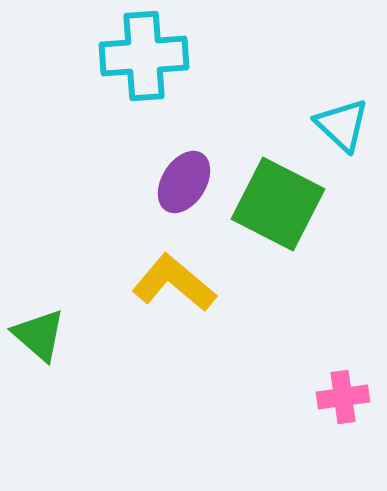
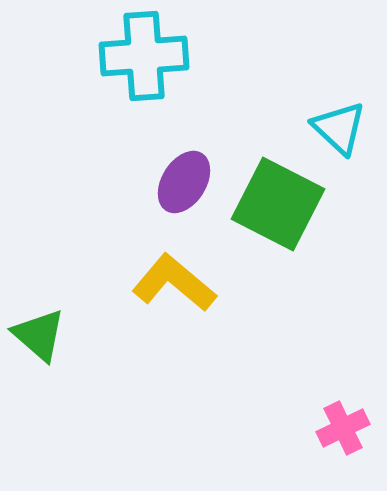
cyan triangle: moved 3 px left, 3 px down
pink cross: moved 31 px down; rotated 18 degrees counterclockwise
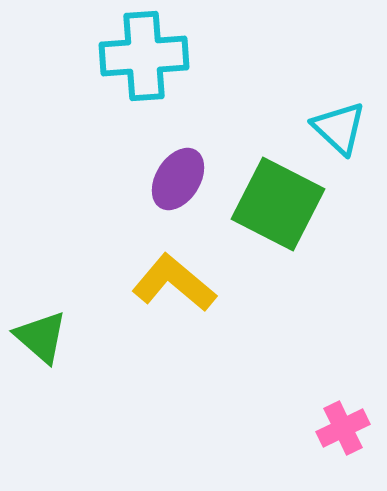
purple ellipse: moved 6 px left, 3 px up
green triangle: moved 2 px right, 2 px down
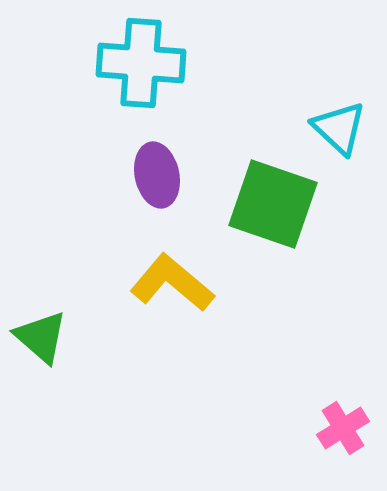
cyan cross: moved 3 px left, 7 px down; rotated 8 degrees clockwise
purple ellipse: moved 21 px left, 4 px up; rotated 44 degrees counterclockwise
green square: moved 5 px left; rotated 8 degrees counterclockwise
yellow L-shape: moved 2 px left
pink cross: rotated 6 degrees counterclockwise
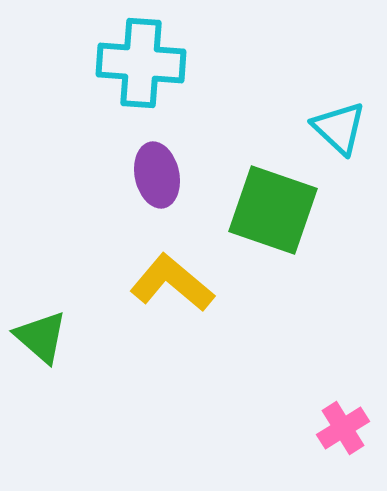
green square: moved 6 px down
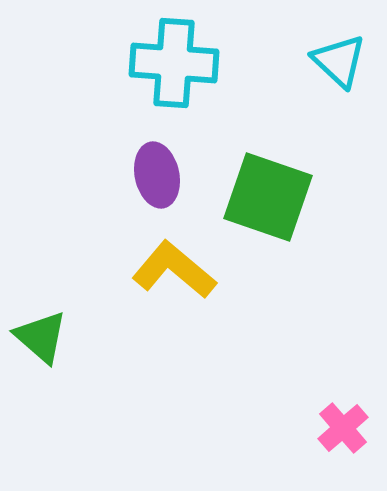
cyan cross: moved 33 px right
cyan triangle: moved 67 px up
green square: moved 5 px left, 13 px up
yellow L-shape: moved 2 px right, 13 px up
pink cross: rotated 9 degrees counterclockwise
